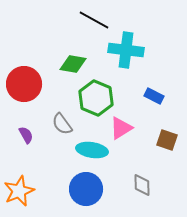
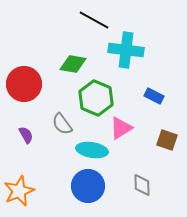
blue circle: moved 2 px right, 3 px up
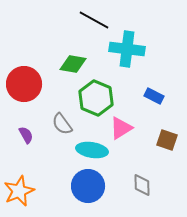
cyan cross: moved 1 px right, 1 px up
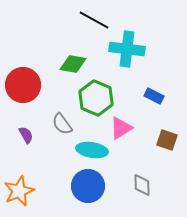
red circle: moved 1 px left, 1 px down
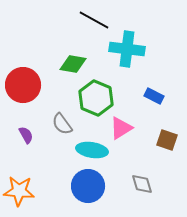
gray diamond: moved 1 px up; rotated 15 degrees counterclockwise
orange star: rotated 28 degrees clockwise
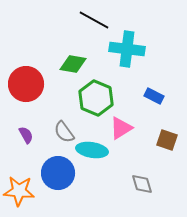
red circle: moved 3 px right, 1 px up
gray semicircle: moved 2 px right, 8 px down
blue circle: moved 30 px left, 13 px up
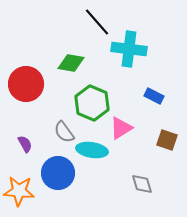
black line: moved 3 px right, 2 px down; rotated 20 degrees clockwise
cyan cross: moved 2 px right
green diamond: moved 2 px left, 1 px up
green hexagon: moved 4 px left, 5 px down
purple semicircle: moved 1 px left, 9 px down
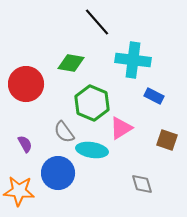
cyan cross: moved 4 px right, 11 px down
